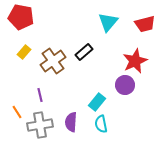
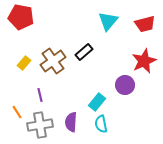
cyan triangle: moved 1 px up
yellow rectangle: moved 11 px down
red star: moved 9 px right
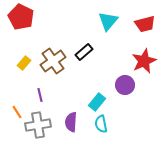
red pentagon: rotated 15 degrees clockwise
gray cross: moved 2 px left
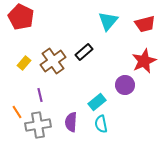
cyan rectangle: rotated 12 degrees clockwise
